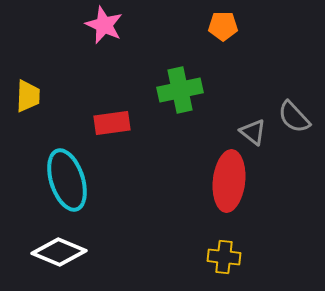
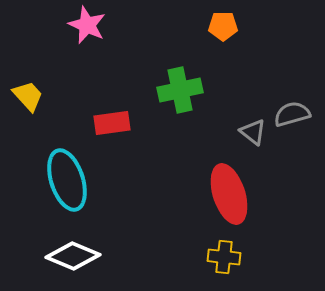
pink star: moved 17 px left
yellow trapezoid: rotated 44 degrees counterclockwise
gray semicircle: moved 2 px left, 3 px up; rotated 117 degrees clockwise
red ellipse: moved 13 px down; rotated 24 degrees counterclockwise
white diamond: moved 14 px right, 4 px down
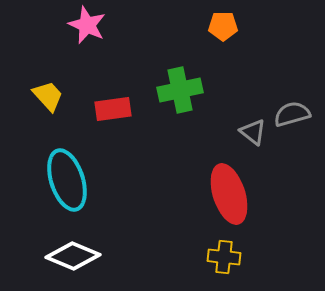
yellow trapezoid: moved 20 px right
red rectangle: moved 1 px right, 14 px up
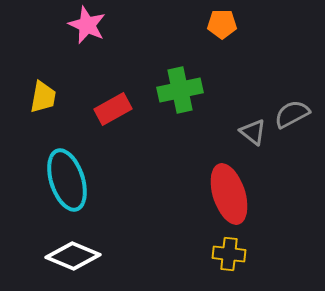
orange pentagon: moved 1 px left, 2 px up
yellow trapezoid: moved 5 px left, 1 px down; rotated 52 degrees clockwise
red rectangle: rotated 21 degrees counterclockwise
gray semicircle: rotated 12 degrees counterclockwise
yellow cross: moved 5 px right, 3 px up
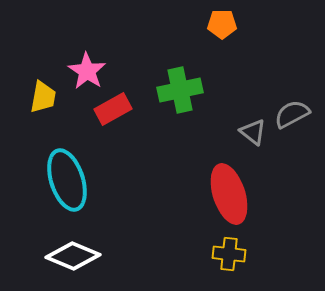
pink star: moved 46 px down; rotated 9 degrees clockwise
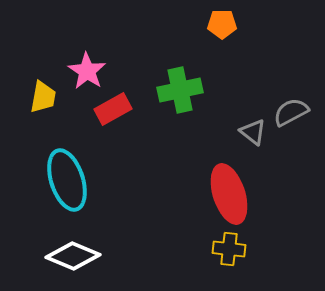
gray semicircle: moved 1 px left, 2 px up
yellow cross: moved 5 px up
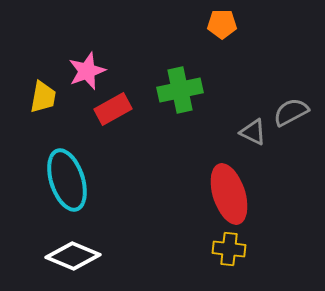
pink star: rotated 18 degrees clockwise
gray triangle: rotated 12 degrees counterclockwise
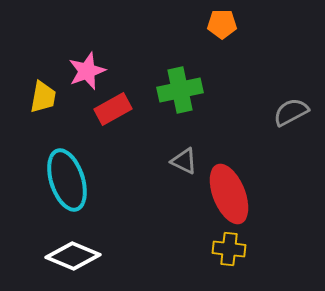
gray triangle: moved 69 px left, 29 px down
red ellipse: rotated 4 degrees counterclockwise
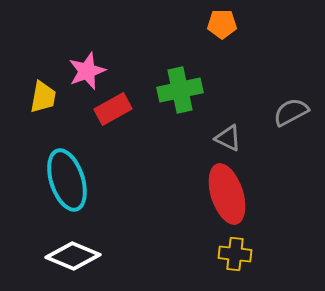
gray triangle: moved 44 px right, 23 px up
red ellipse: moved 2 px left; rotated 4 degrees clockwise
yellow cross: moved 6 px right, 5 px down
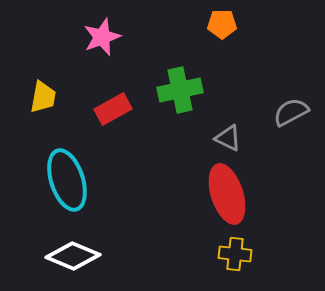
pink star: moved 15 px right, 34 px up
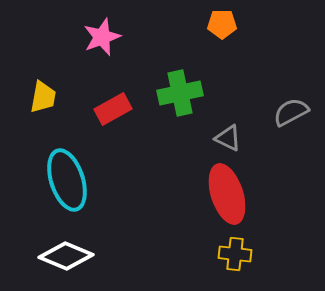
green cross: moved 3 px down
white diamond: moved 7 px left
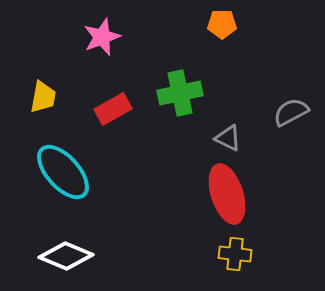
cyan ellipse: moved 4 px left, 8 px up; rotated 24 degrees counterclockwise
